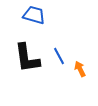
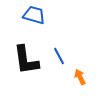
black L-shape: moved 1 px left, 2 px down
orange arrow: moved 8 px down
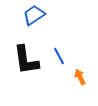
blue trapezoid: rotated 50 degrees counterclockwise
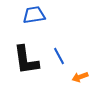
blue trapezoid: rotated 25 degrees clockwise
orange arrow: rotated 84 degrees counterclockwise
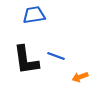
blue line: moved 3 px left; rotated 42 degrees counterclockwise
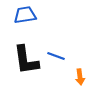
blue trapezoid: moved 9 px left
orange arrow: rotated 77 degrees counterclockwise
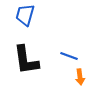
blue trapezoid: rotated 65 degrees counterclockwise
blue line: moved 13 px right
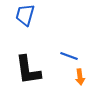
black L-shape: moved 2 px right, 10 px down
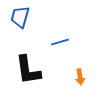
blue trapezoid: moved 5 px left, 2 px down
blue line: moved 9 px left, 14 px up; rotated 36 degrees counterclockwise
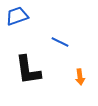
blue trapezoid: moved 3 px left, 1 px up; rotated 55 degrees clockwise
blue line: rotated 42 degrees clockwise
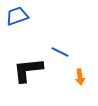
blue line: moved 10 px down
black L-shape: rotated 92 degrees clockwise
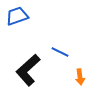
black L-shape: rotated 36 degrees counterclockwise
